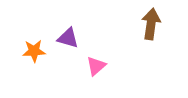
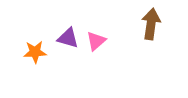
orange star: moved 1 px right, 1 px down
pink triangle: moved 25 px up
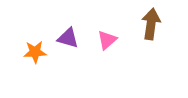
pink triangle: moved 11 px right, 1 px up
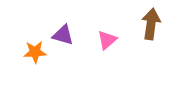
purple triangle: moved 5 px left, 3 px up
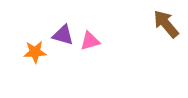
brown arrow: moved 15 px right; rotated 48 degrees counterclockwise
pink triangle: moved 17 px left, 1 px down; rotated 25 degrees clockwise
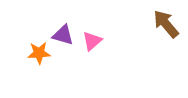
pink triangle: moved 2 px right; rotated 25 degrees counterclockwise
orange star: moved 4 px right, 1 px down
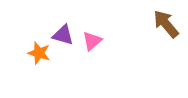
orange star: rotated 20 degrees clockwise
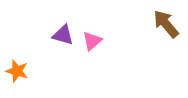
orange star: moved 22 px left, 18 px down
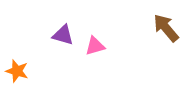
brown arrow: moved 4 px down
pink triangle: moved 3 px right, 5 px down; rotated 25 degrees clockwise
